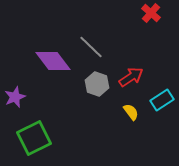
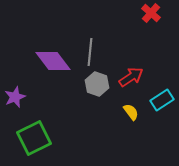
gray line: moved 1 px left, 5 px down; rotated 52 degrees clockwise
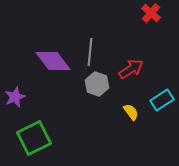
red arrow: moved 8 px up
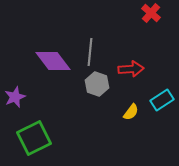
red arrow: rotated 30 degrees clockwise
yellow semicircle: rotated 72 degrees clockwise
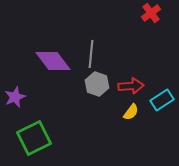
red cross: rotated 12 degrees clockwise
gray line: moved 1 px right, 2 px down
red arrow: moved 17 px down
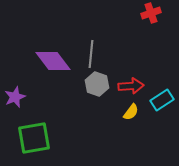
red cross: rotated 18 degrees clockwise
green square: rotated 16 degrees clockwise
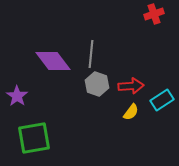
red cross: moved 3 px right, 1 px down
purple star: moved 2 px right, 1 px up; rotated 15 degrees counterclockwise
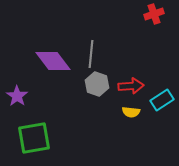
yellow semicircle: rotated 60 degrees clockwise
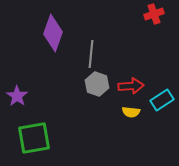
purple diamond: moved 28 px up; rotated 57 degrees clockwise
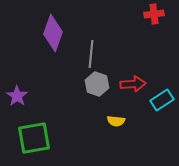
red cross: rotated 12 degrees clockwise
red arrow: moved 2 px right, 2 px up
yellow semicircle: moved 15 px left, 9 px down
